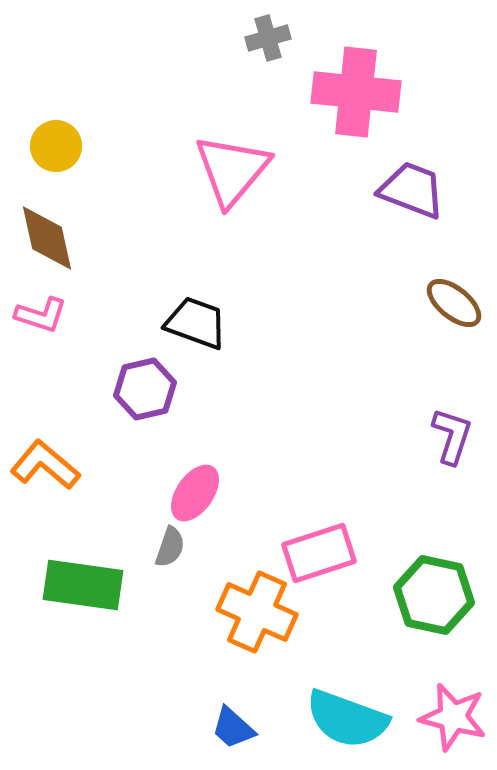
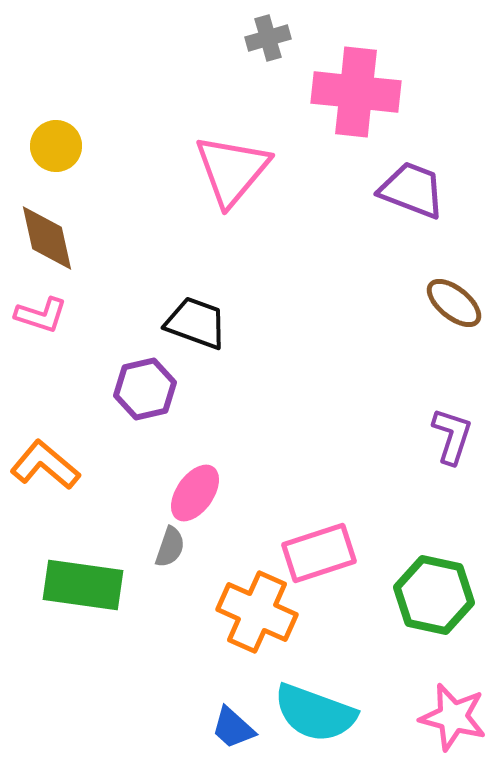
cyan semicircle: moved 32 px left, 6 px up
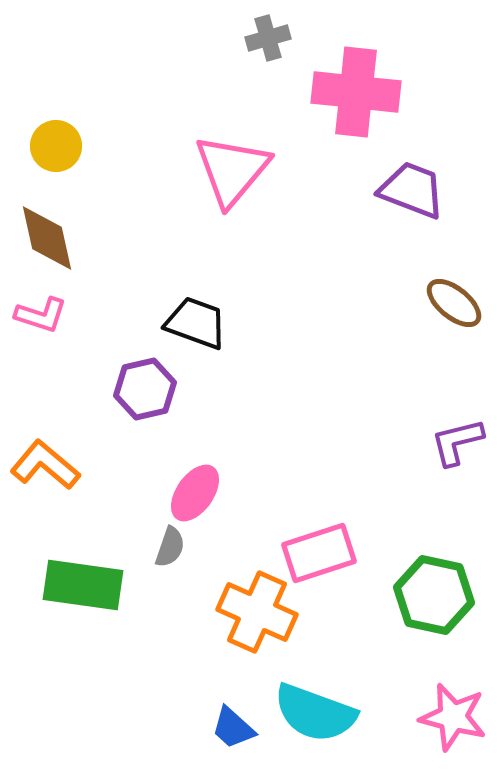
purple L-shape: moved 5 px right, 6 px down; rotated 122 degrees counterclockwise
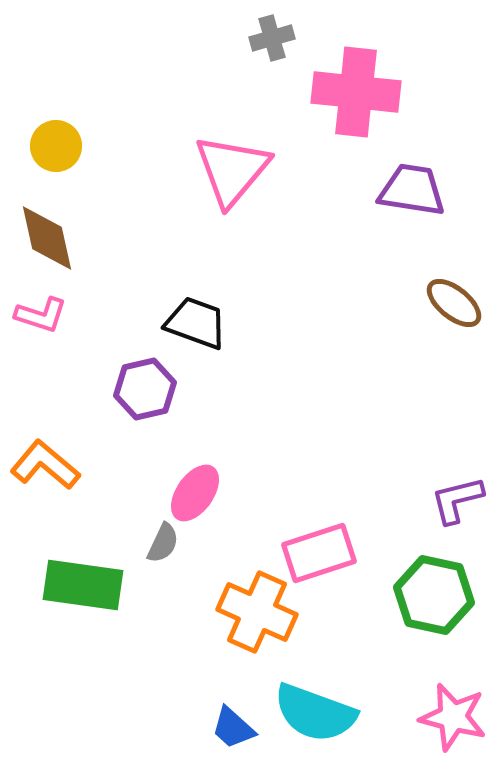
gray cross: moved 4 px right
purple trapezoid: rotated 12 degrees counterclockwise
purple L-shape: moved 58 px down
gray semicircle: moved 7 px left, 4 px up; rotated 6 degrees clockwise
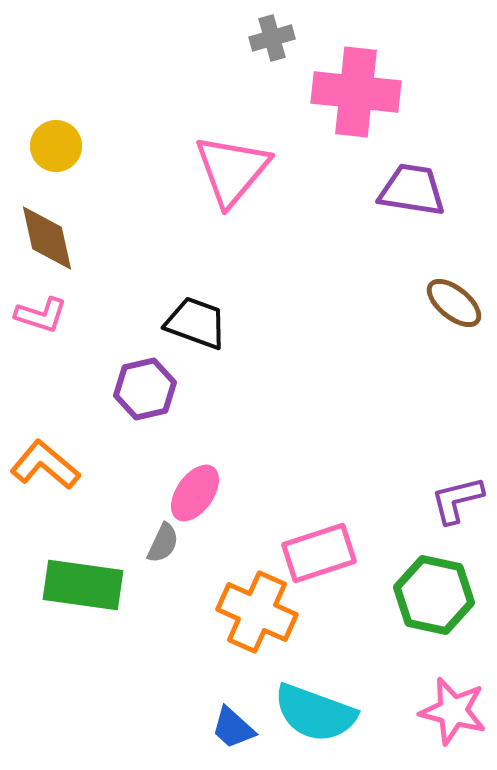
pink star: moved 6 px up
